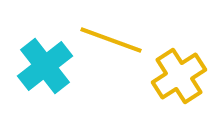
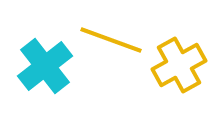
yellow cross: moved 11 px up; rotated 4 degrees clockwise
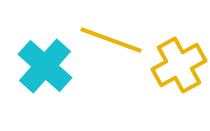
cyan cross: rotated 10 degrees counterclockwise
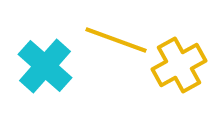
yellow line: moved 5 px right
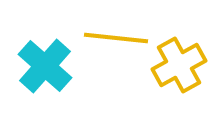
yellow line: moved 2 px up; rotated 14 degrees counterclockwise
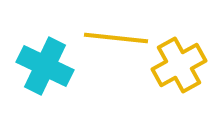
cyan cross: rotated 16 degrees counterclockwise
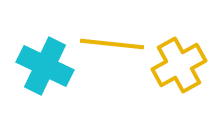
yellow line: moved 4 px left, 6 px down
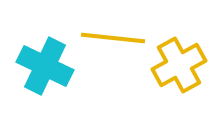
yellow line: moved 1 px right, 6 px up
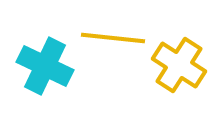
yellow cross: rotated 28 degrees counterclockwise
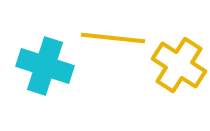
cyan cross: rotated 8 degrees counterclockwise
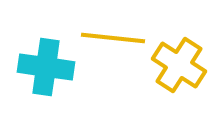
cyan cross: moved 1 px right, 1 px down; rotated 10 degrees counterclockwise
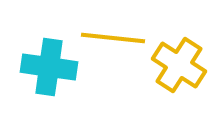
cyan cross: moved 3 px right
